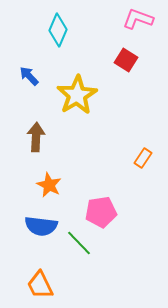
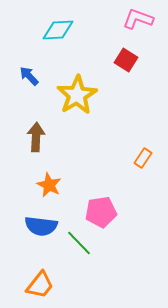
cyan diamond: rotated 64 degrees clockwise
orange trapezoid: rotated 116 degrees counterclockwise
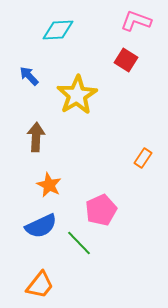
pink L-shape: moved 2 px left, 2 px down
pink pentagon: moved 2 px up; rotated 16 degrees counterclockwise
blue semicircle: rotated 32 degrees counterclockwise
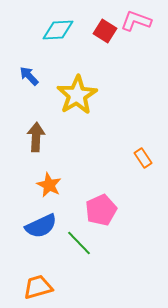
red square: moved 21 px left, 29 px up
orange rectangle: rotated 66 degrees counterclockwise
orange trapezoid: moved 2 px left, 2 px down; rotated 144 degrees counterclockwise
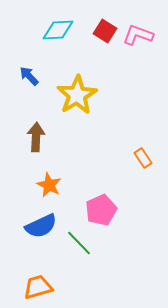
pink L-shape: moved 2 px right, 14 px down
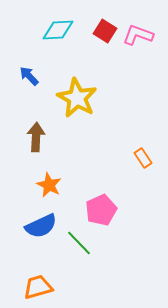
yellow star: moved 3 px down; rotated 12 degrees counterclockwise
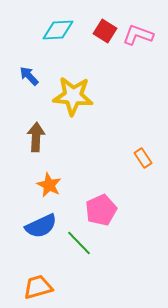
yellow star: moved 4 px left, 2 px up; rotated 24 degrees counterclockwise
